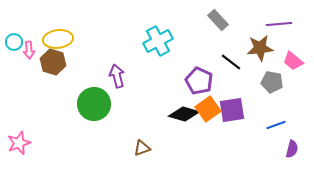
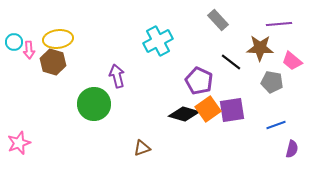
brown star: rotated 8 degrees clockwise
pink trapezoid: moved 1 px left
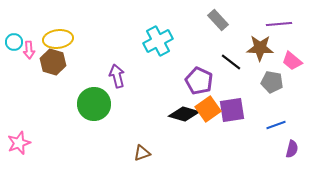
brown triangle: moved 5 px down
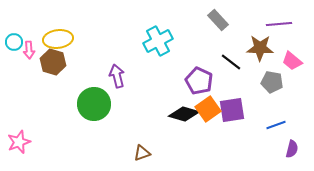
pink star: moved 1 px up
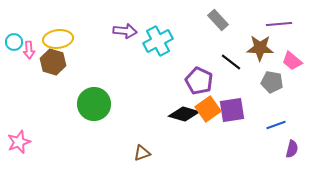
purple arrow: moved 8 px right, 45 px up; rotated 110 degrees clockwise
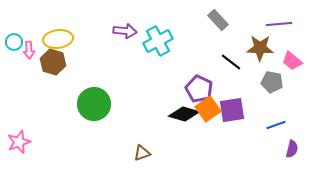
purple pentagon: moved 8 px down
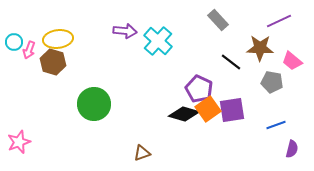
purple line: moved 3 px up; rotated 20 degrees counterclockwise
cyan cross: rotated 20 degrees counterclockwise
pink arrow: rotated 24 degrees clockwise
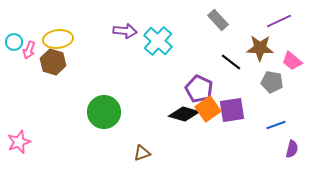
green circle: moved 10 px right, 8 px down
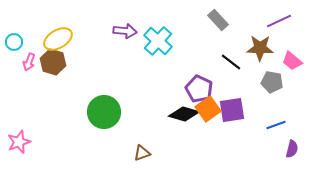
yellow ellipse: rotated 24 degrees counterclockwise
pink arrow: moved 12 px down
